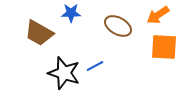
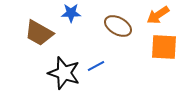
blue line: moved 1 px right
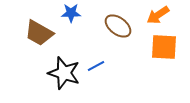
brown ellipse: rotated 8 degrees clockwise
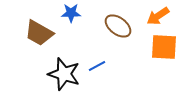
orange arrow: moved 1 px down
blue line: moved 1 px right
black star: moved 1 px down
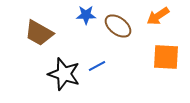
blue star: moved 15 px right, 2 px down
orange square: moved 2 px right, 10 px down
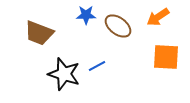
orange arrow: moved 1 px down
brown trapezoid: rotated 8 degrees counterclockwise
